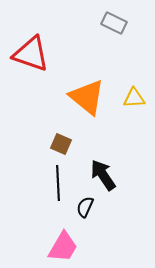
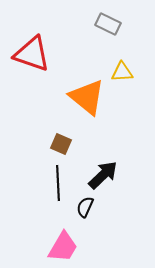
gray rectangle: moved 6 px left, 1 px down
red triangle: moved 1 px right
yellow triangle: moved 12 px left, 26 px up
black arrow: rotated 80 degrees clockwise
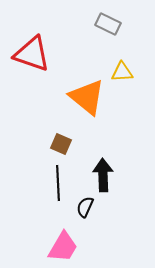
black arrow: rotated 48 degrees counterclockwise
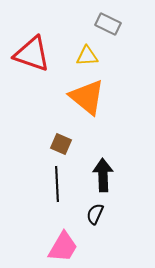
yellow triangle: moved 35 px left, 16 px up
black line: moved 1 px left, 1 px down
black semicircle: moved 10 px right, 7 px down
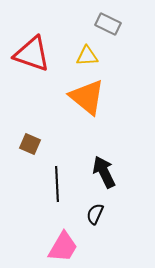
brown square: moved 31 px left
black arrow: moved 1 px right, 3 px up; rotated 24 degrees counterclockwise
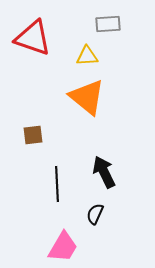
gray rectangle: rotated 30 degrees counterclockwise
red triangle: moved 1 px right, 16 px up
brown square: moved 3 px right, 9 px up; rotated 30 degrees counterclockwise
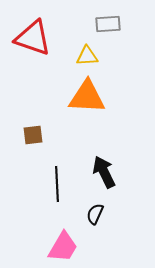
orange triangle: rotated 36 degrees counterclockwise
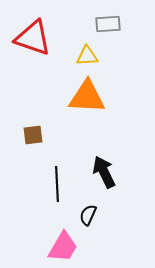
black semicircle: moved 7 px left, 1 px down
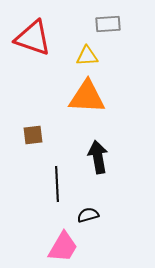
black arrow: moved 6 px left, 15 px up; rotated 16 degrees clockwise
black semicircle: rotated 50 degrees clockwise
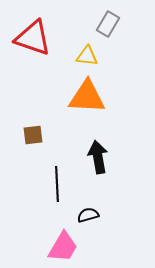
gray rectangle: rotated 55 degrees counterclockwise
yellow triangle: rotated 10 degrees clockwise
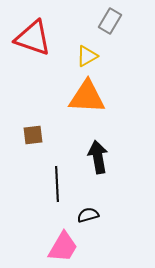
gray rectangle: moved 2 px right, 3 px up
yellow triangle: rotated 35 degrees counterclockwise
